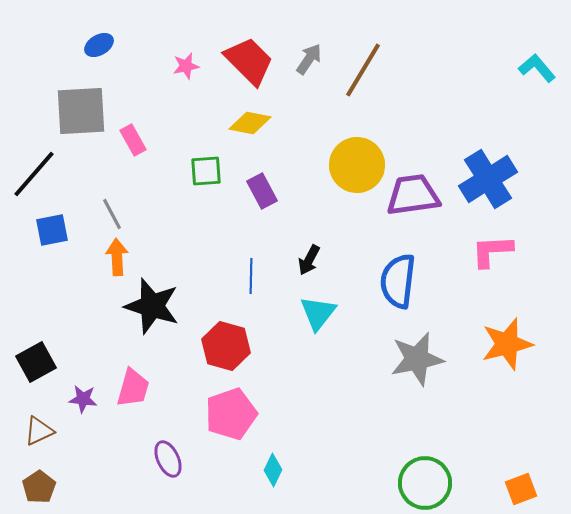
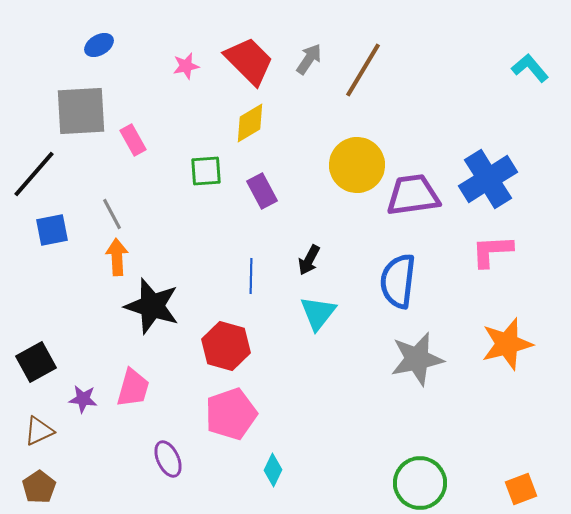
cyan L-shape: moved 7 px left
yellow diamond: rotated 42 degrees counterclockwise
green circle: moved 5 px left
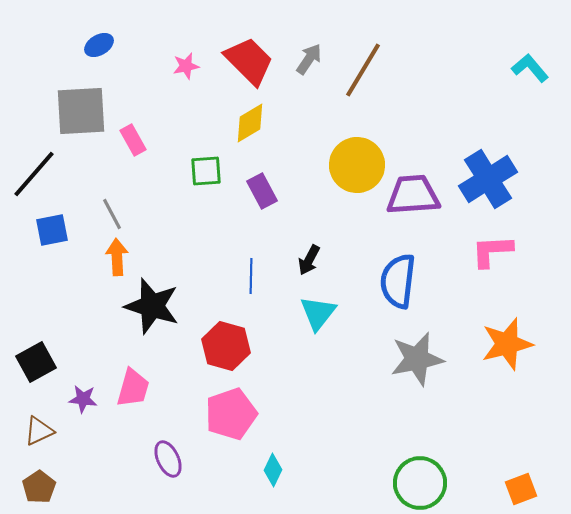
purple trapezoid: rotated 4 degrees clockwise
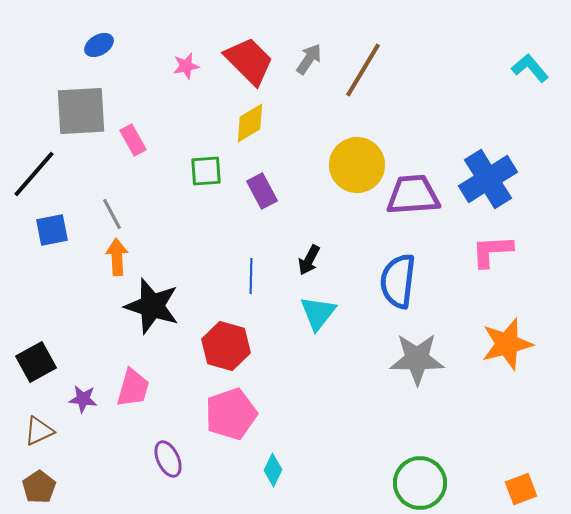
gray star: rotated 12 degrees clockwise
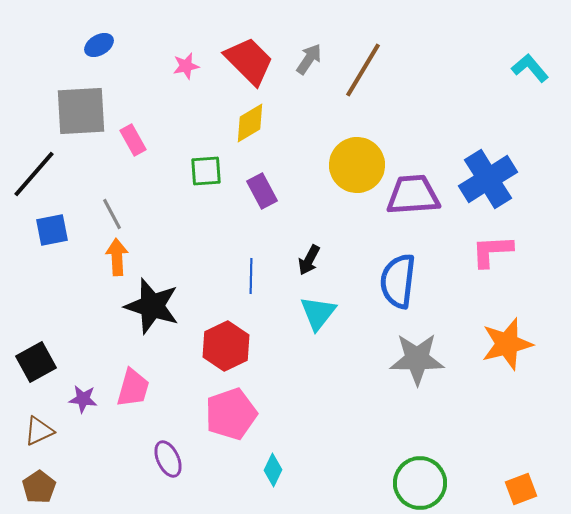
red hexagon: rotated 18 degrees clockwise
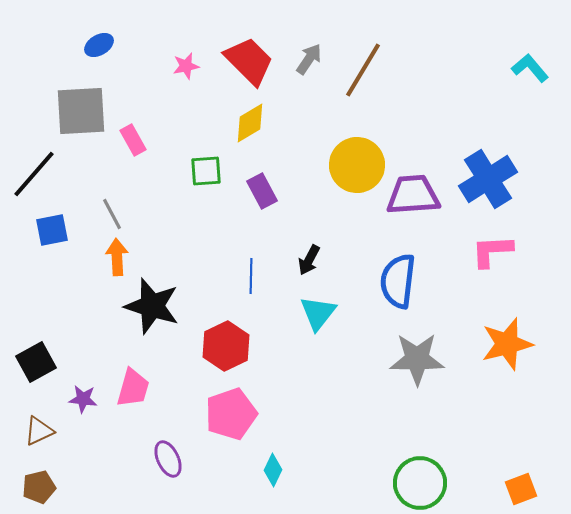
brown pentagon: rotated 20 degrees clockwise
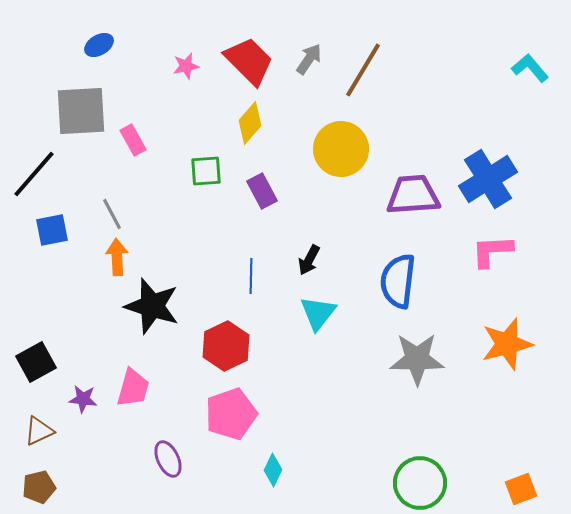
yellow diamond: rotated 18 degrees counterclockwise
yellow circle: moved 16 px left, 16 px up
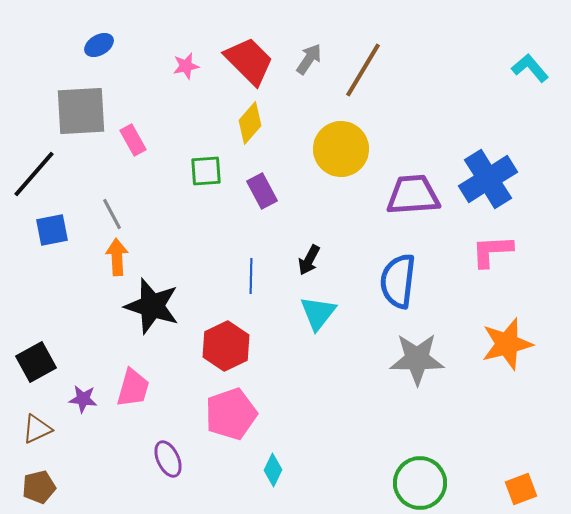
brown triangle: moved 2 px left, 2 px up
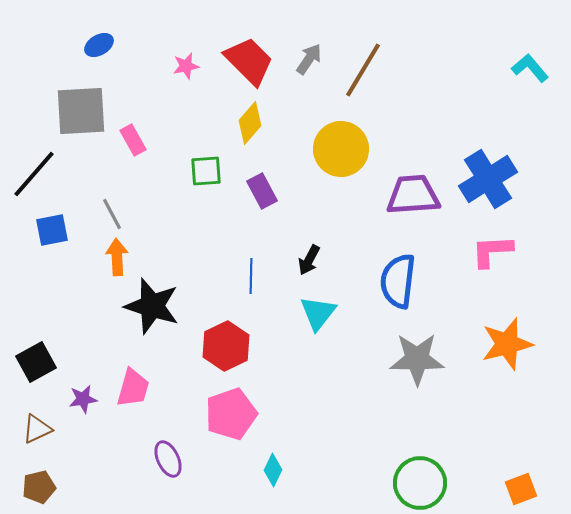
purple star: rotated 16 degrees counterclockwise
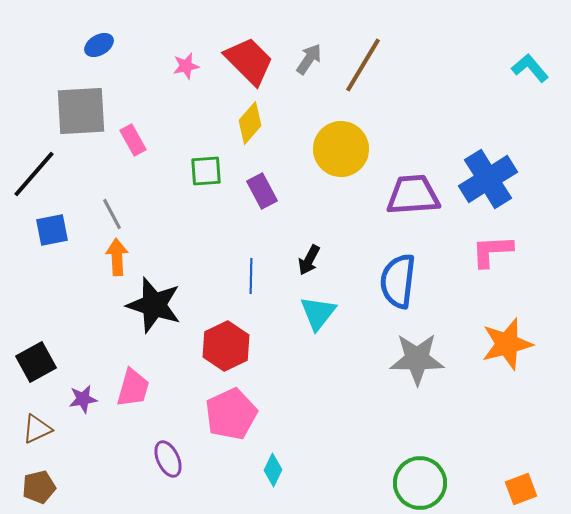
brown line: moved 5 px up
black star: moved 2 px right, 1 px up
pink pentagon: rotated 6 degrees counterclockwise
